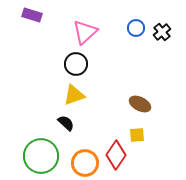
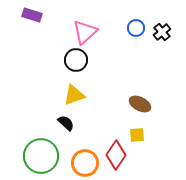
black circle: moved 4 px up
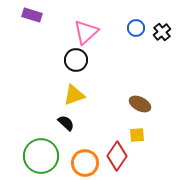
pink triangle: moved 1 px right
red diamond: moved 1 px right, 1 px down
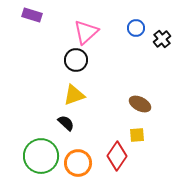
black cross: moved 7 px down
orange circle: moved 7 px left
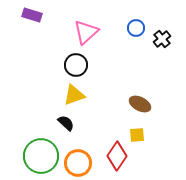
black circle: moved 5 px down
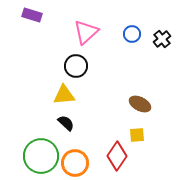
blue circle: moved 4 px left, 6 px down
black circle: moved 1 px down
yellow triangle: moved 10 px left; rotated 15 degrees clockwise
orange circle: moved 3 px left
